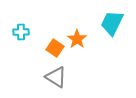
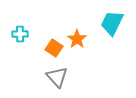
cyan cross: moved 1 px left, 2 px down
orange square: moved 1 px left
gray triangle: moved 1 px right; rotated 15 degrees clockwise
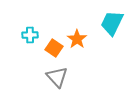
cyan cross: moved 10 px right, 1 px down
